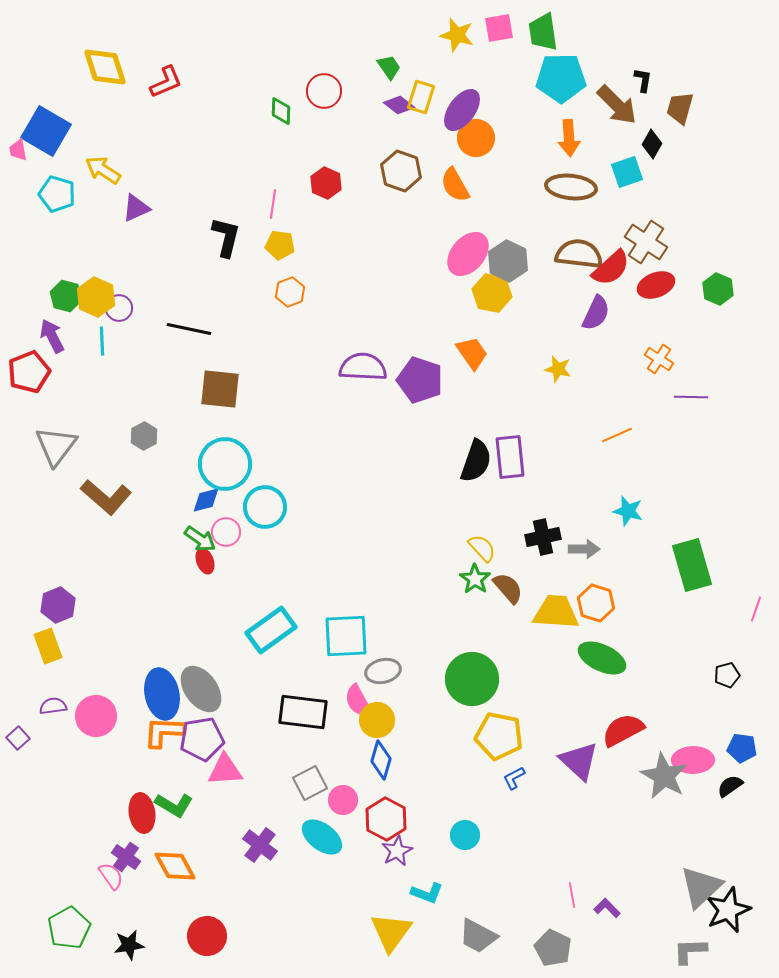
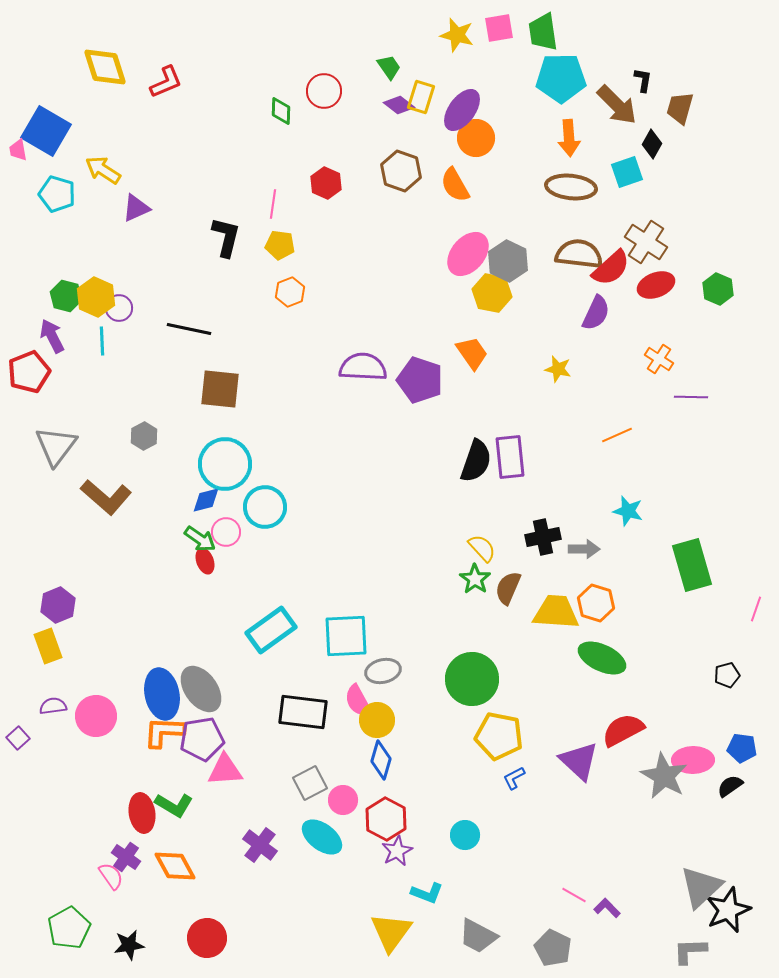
brown semicircle at (508, 588): rotated 116 degrees counterclockwise
pink line at (572, 895): moved 2 px right; rotated 50 degrees counterclockwise
red circle at (207, 936): moved 2 px down
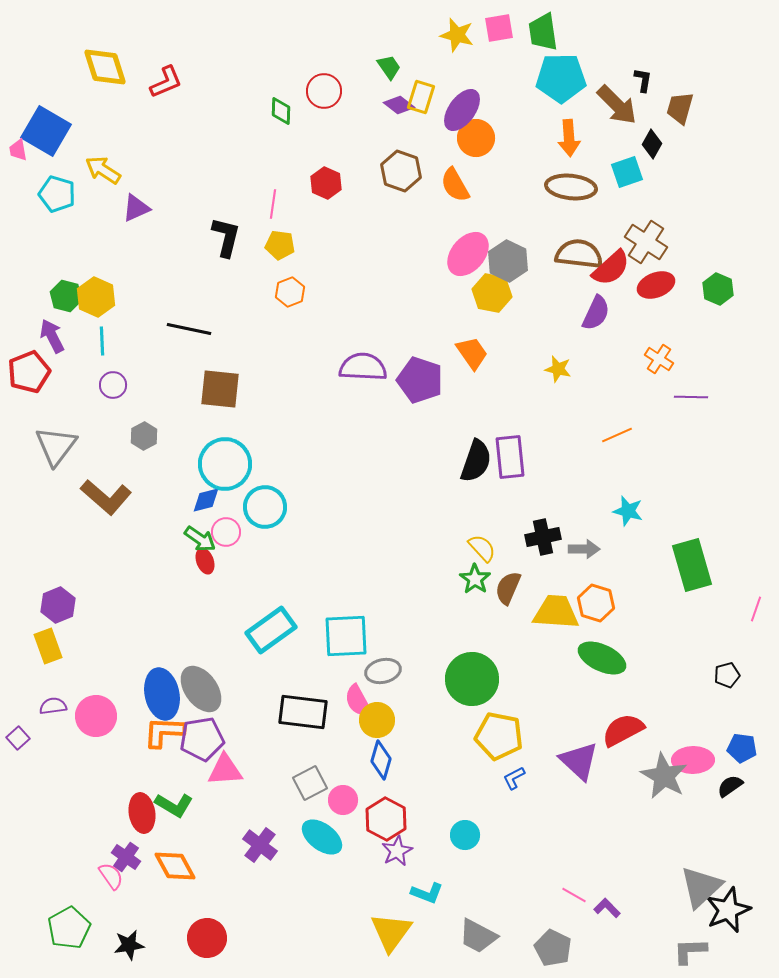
purple circle at (119, 308): moved 6 px left, 77 px down
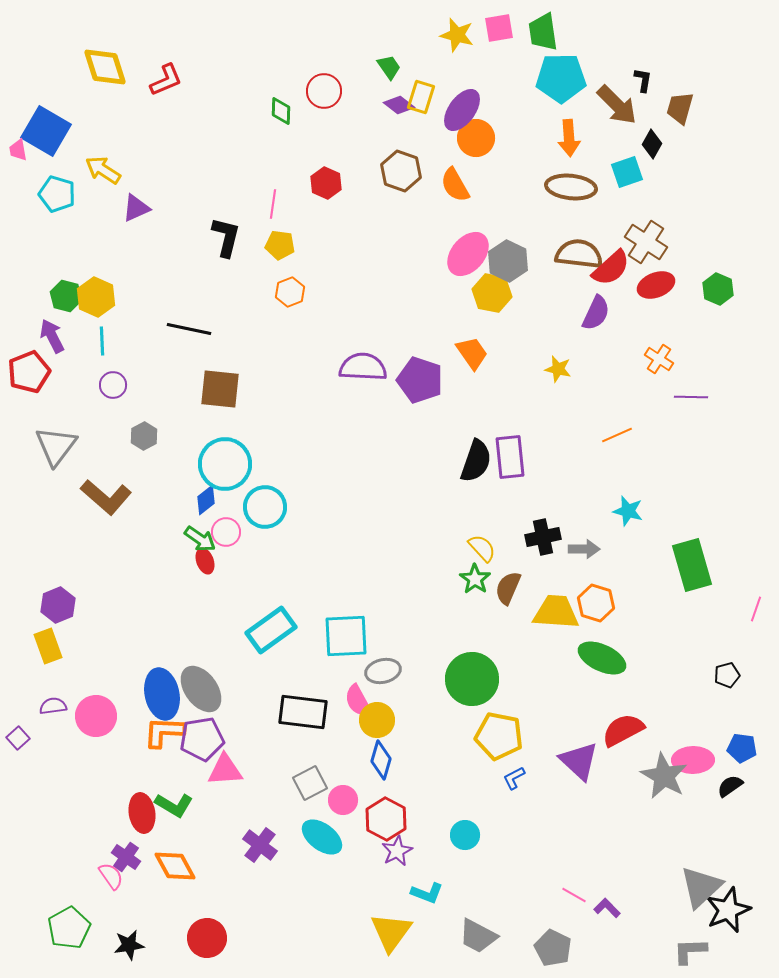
red L-shape at (166, 82): moved 2 px up
blue diamond at (206, 500): rotated 24 degrees counterclockwise
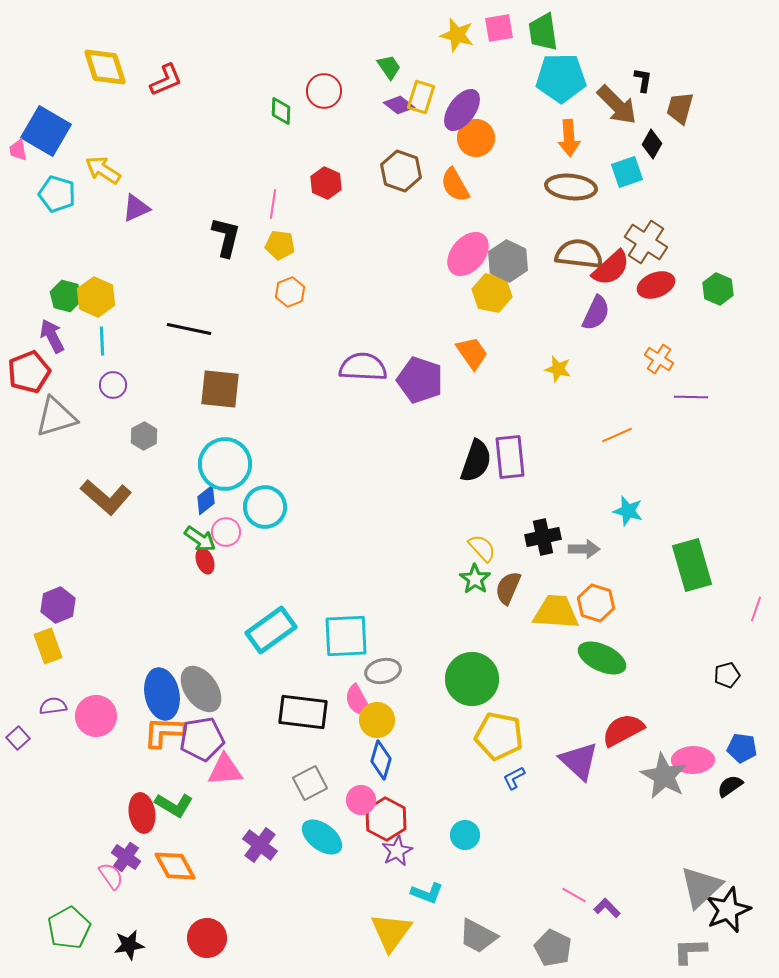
gray triangle at (56, 446): moved 29 px up; rotated 36 degrees clockwise
pink circle at (343, 800): moved 18 px right
